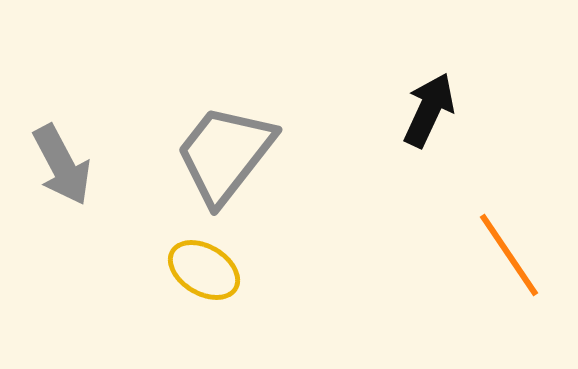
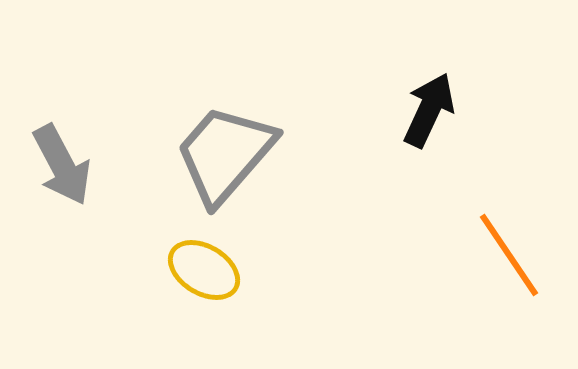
gray trapezoid: rotated 3 degrees clockwise
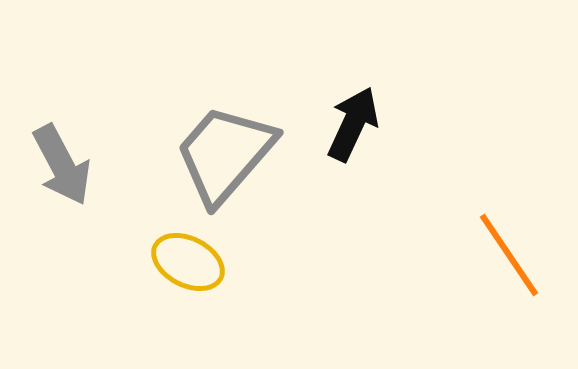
black arrow: moved 76 px left, 14 px down
yellow ellipse: moved 16 px left, 8 px up; rotated 4 degrees counterclockwise
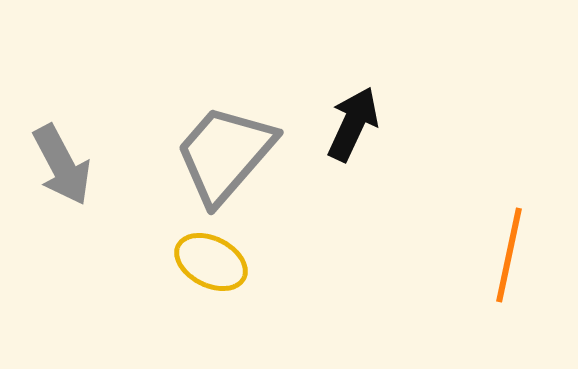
orange line: rotated 46 degrees clockwise
yellow ellipse: moved 23 px right
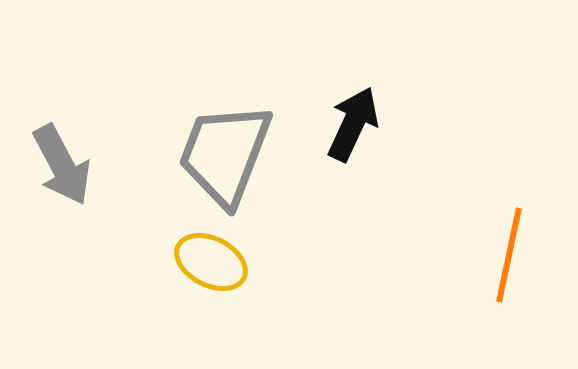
gray trapezoid: rotated 20 degrees counterclockwise
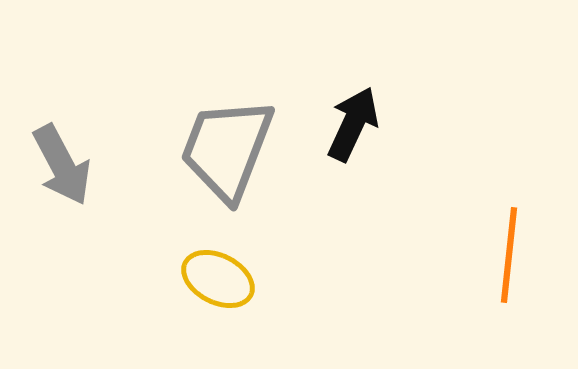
gray trapezoid: moved 2 px right, 5 px up
orange line: rotated 6 degrees counterclockwise
yellow ellipse: moved 7 px right, 17 px down
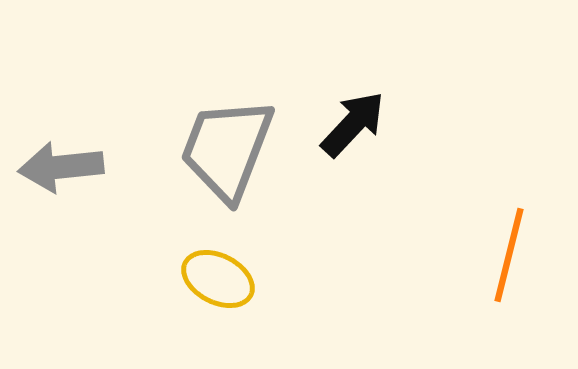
black arrow: rotated 18 degrees clockwise
gray arrow: moved 1 px left, 2 px down; rotated 112 degrees clockwise
orange line: rotated 8 degrees clockwise
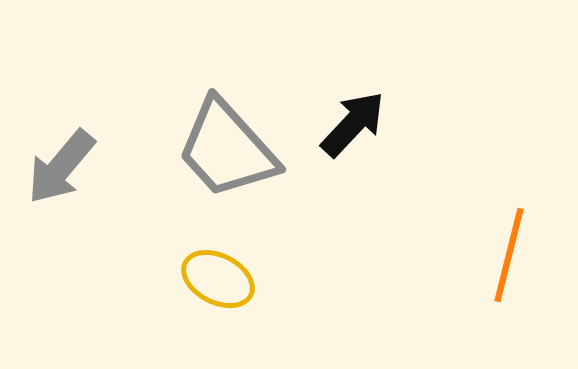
gray trapezoid: rotated 63 degrees counterclockwise
gray arrow: rotated 44 degrees counterclockwise
